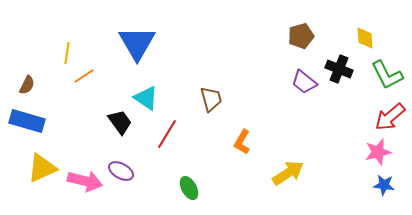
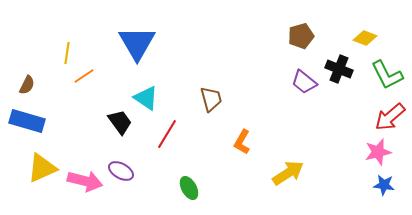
yellow diamond: rotated 65 degrees counterclockwise
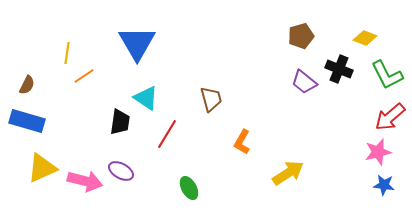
black trapezoid: rotated 44 degrees clockwise
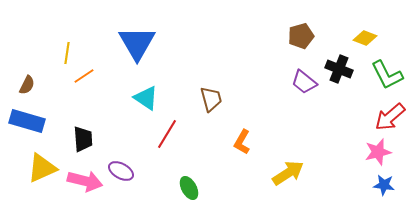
black trapezoid: moved 37 px left, 17 px down; rotated 12 degrees counterclockwise
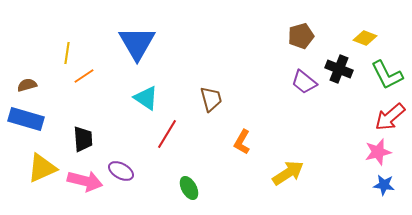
brown semicircle: rotated 132 degrees counterclockwise
blue rectangle: moved 1 px left, 2 px up
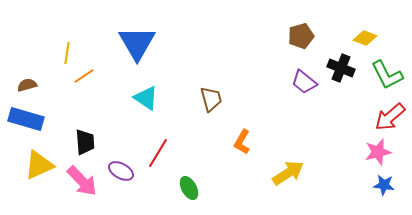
black cross: moved 2 px right, 1 px up
red line: moved 9 px left, 19 px down
black trapezoid: moved 2 px right, 3 px down
yellow triangle: moved 3 px left, 3 px up
pink arrow: moved 3 px left; rotated 32 degrees clockwise
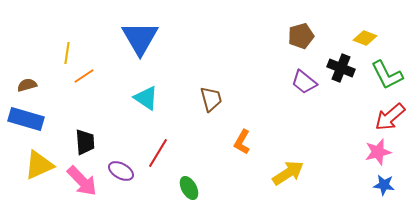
blue triangle: moved 3 px right, 5 px up
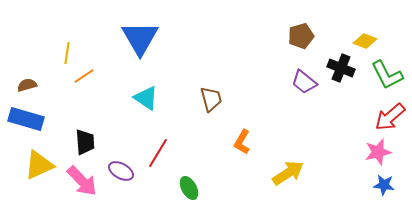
yellow diamond: moved 3 px down
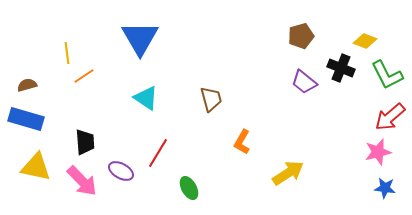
yellow line: rotated 15 degrees counterclockwise
yellow triangle: moved 3 px left, 2 px down; rotated 36 degrees clockwise
blue star: moved 1 px right, 3 px down
